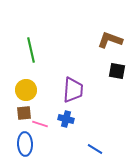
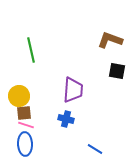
yellow circle: moved 7 px left, 6 px down
pink line: moved 14 px left, 1 px down
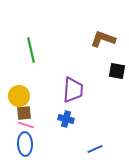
brown L-shape: moved 7 px left, 1 px up
blue line: rotated 56 degrees counterclockwise
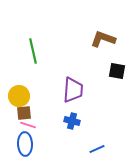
green line: moved 2 px right, 1 px down
blue cross: moved 6 px right, 2 px down
pink line: moved 2 px right
blue line: moved 2 px right
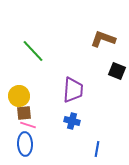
green line: rotated 30 degrees counterclockwise
black square: rotated 12 degrees clockwise
blue line: rotated 56 degrees counterclockwise
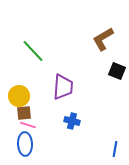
brown L-shape: rotated 50 degrees counterclockwise
purple trapezoid: moved 10 px left, 3 px up
blue line: moved 18 px right
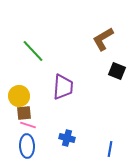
blue cross: moved 5 px left, 17 px down
blue ellipse: moved 2 px right, 2 px down
blue line: moved 5 px left
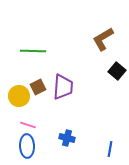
green line: rotated 45 degrees counterclockwise
black square: rotated 18 degrees clockwise
brown square: moved 14 px right, 26 px up; rotated 21 degrees counterclockwise
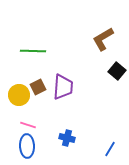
yellow circle: moved 1 px up
blue line: rotated 21 degrees clockwise
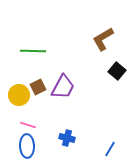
purple trapezoid: rotated 24 degrees clockwise
